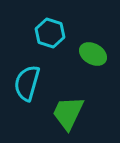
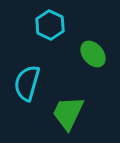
cyan hexagon: moved 8 px up; rotated 8 degrees clockwise
green ellipse: rotated 20 degrees clockwise
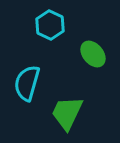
green trapezoid: moved 1 px left
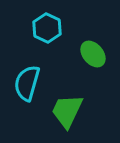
cyan hexagon: moved 3 px left, 3 px down
green trapezoid: moved 2 px up
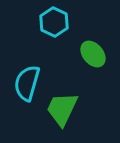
cyan hexagon: moved 7 px right, 6 px up
green trapezoid: moved 5 px left, 2 px up
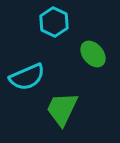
cyan semicircle: moved 6 px up; rotated 129 degrees counterclockwise
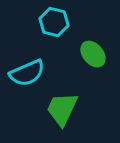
cyan hexagon: rotated 12 degrees counterclockwise
cyan semicircle: moved 4 px up
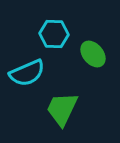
cyan hexagon: moved 12 px down; rotated 12 degrees counterclockwise
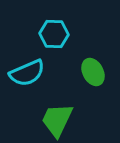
green ellipse: moved 18 px down; rotated 12 degrees clockwise
green trapezoid: moved 5 px left, 11 px down
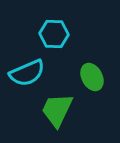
green ellipse: moved 1 px left, 5 px down
green trapezoid: moved 10 px up
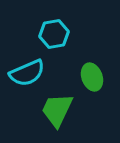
cyan hexagon: rotated 12 degrees counterclockwise
green ellipse: rotated 8 degrees clockwise
